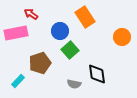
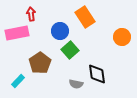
red arrow: rotated 48 degrees clockwise
pink rectangle: moved 1 px right
brown pentagon: rotated 15 degrees counterclockwise
gray semicircle: moved 2 px right
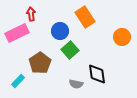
pink rectangle: rotated 15 degrees counterclockwise
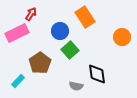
red arrow: rotated 40 degrees clockwise
gray semicircle: moved 2 px down
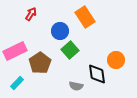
pink rectangle: moved 2 px left, 18 px down
orange circle: moved 6 px left, 23 px down
cyan rectangle: moved 1 px left, 2 px down
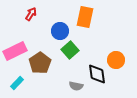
orange rectangle: rotated 45 degrees clockwise
